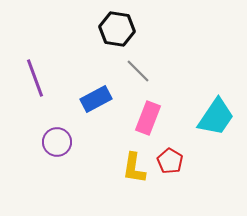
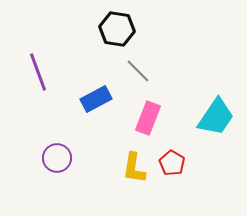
purple line: moved 3 px right, 6 px up
purple circle: moved 16 px down
red pentagon: moved 2 px right, 2 px down
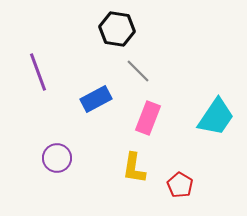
red pentagon: moved 8 px right, 22 px down
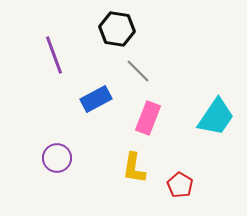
purple line: moved 16 px right, 17 px up
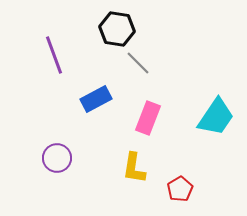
gray line: moved 8 px up
red pentagon: moved 4 px down; rotated 10 degrees clockwise
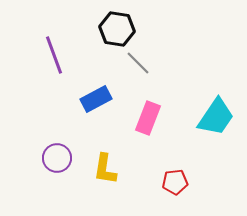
yellow L-shape: moved 29 px left, 1 px down
red pentagon: moved 5 px left, 7 px up; rotated 25 degrees clockwise
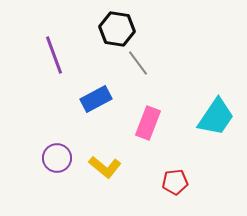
gray line: rotated 8 degrees clockwise
pink rectangle: moved 5 px down
yellow L-shape: moved 2 px up; rotated 60 degrees counterclockwise
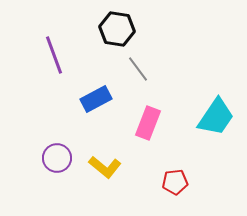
gray line: moved 6 px down
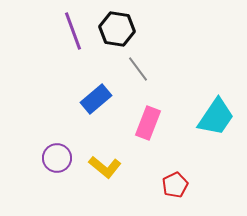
purple line: moved 19 px right, 24 px up
blue rectangle: rotated 12 degrees counterclockwise
red pentagon: moved 3 px down; rotated 20 degrees counterclockwise
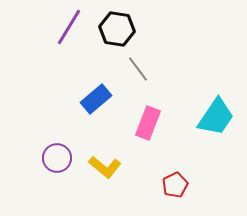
purple line: moved 4 px left, 4 px up; rotated 51 degrees clockwise
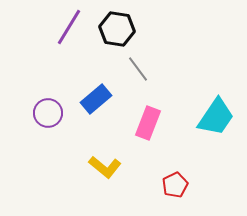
purple circle: moved 9 px left, 45 px up
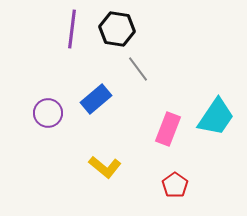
purple line: moved 3 px right, 2 px down; rotated 24 degrees counterclockwise
pink rectangle: moved 20 px right, 6 px down
red pentagon: rotated 10 degrees counterclockwise
